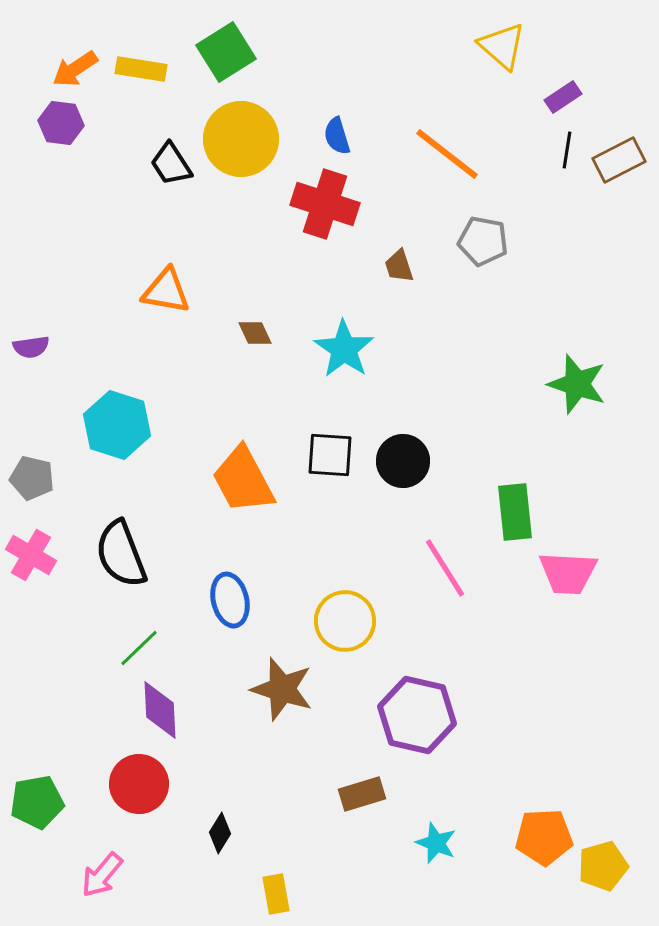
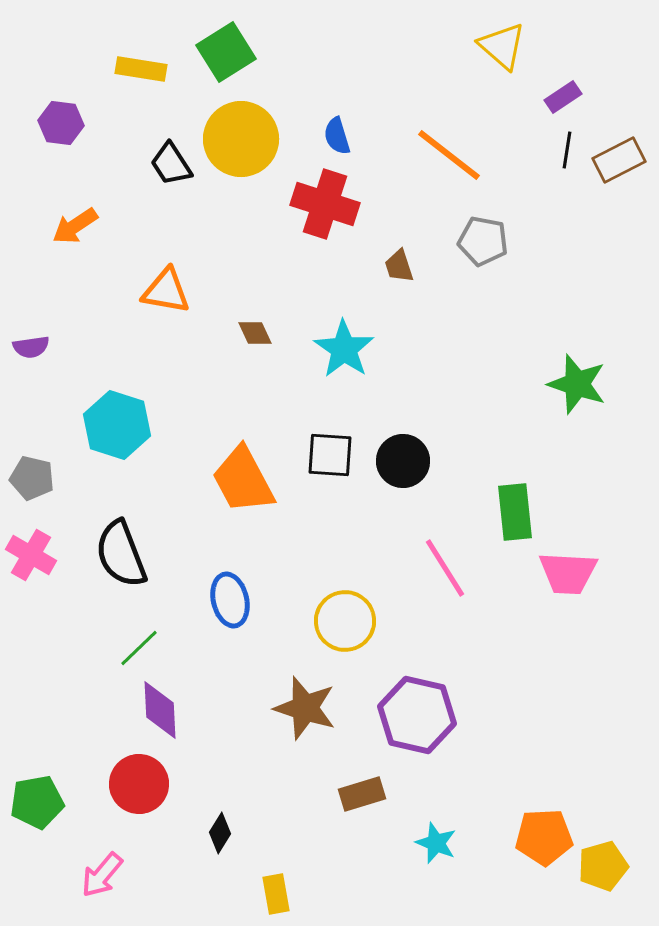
orange arrow at (75, 69): moved 157 px down
orange line at (447, 154): moved 2 px right, 1 px down
brown star at (282, 689): moved 23 px right, 19 px down
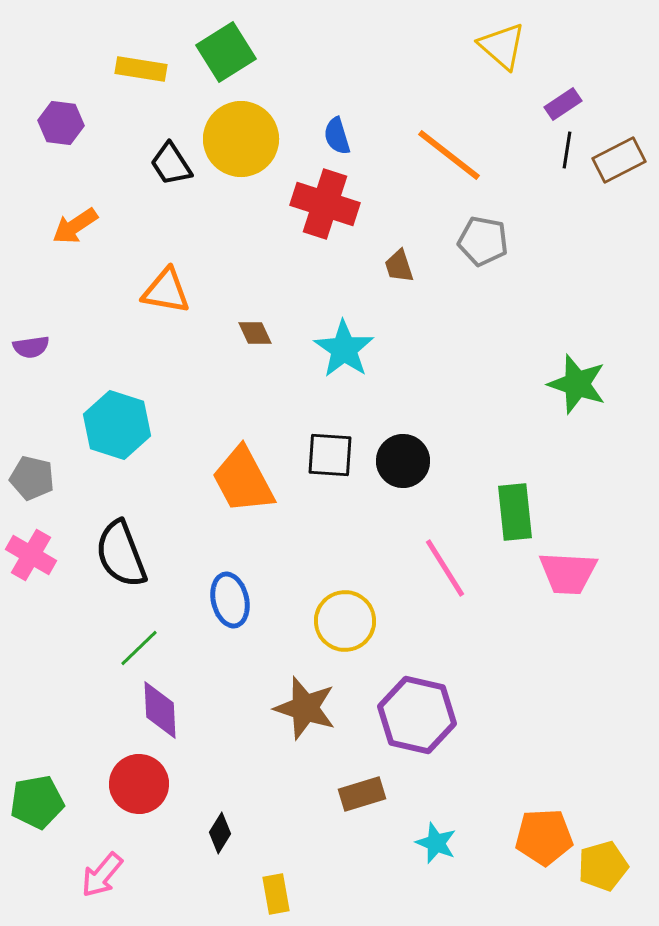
purple rectangle at (563, 97): moved 7 px down
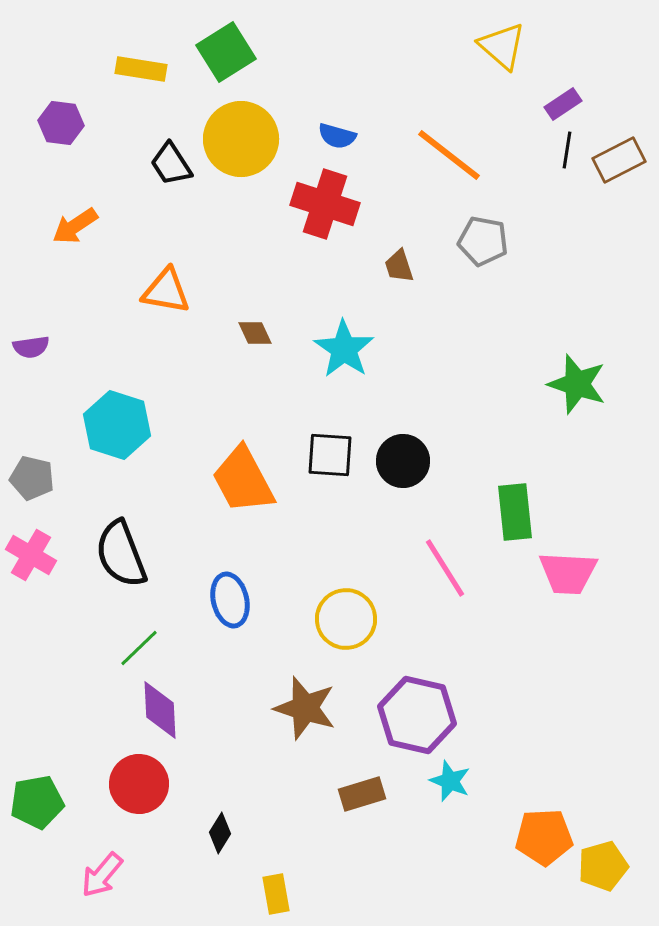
blue semicircle at (337, 136): rotated 57 degrees counterclockwise
yellow circle at (345, 621): moved 1 px right, 2 px up
cyan star at (436, 843): moved 14 px right, 62 px up
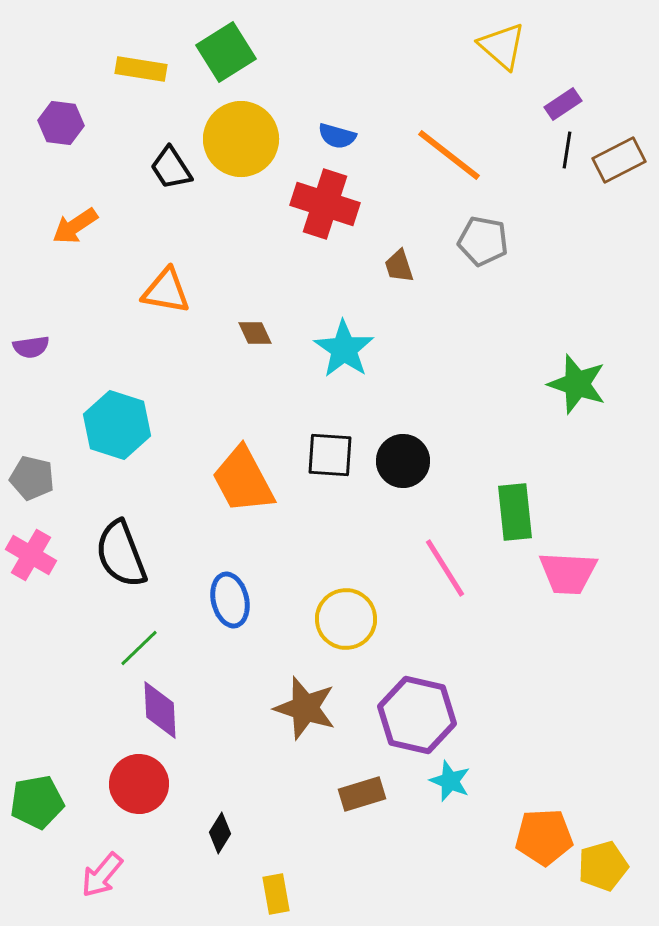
black trapezoid at (171, 164): moved 4 px down
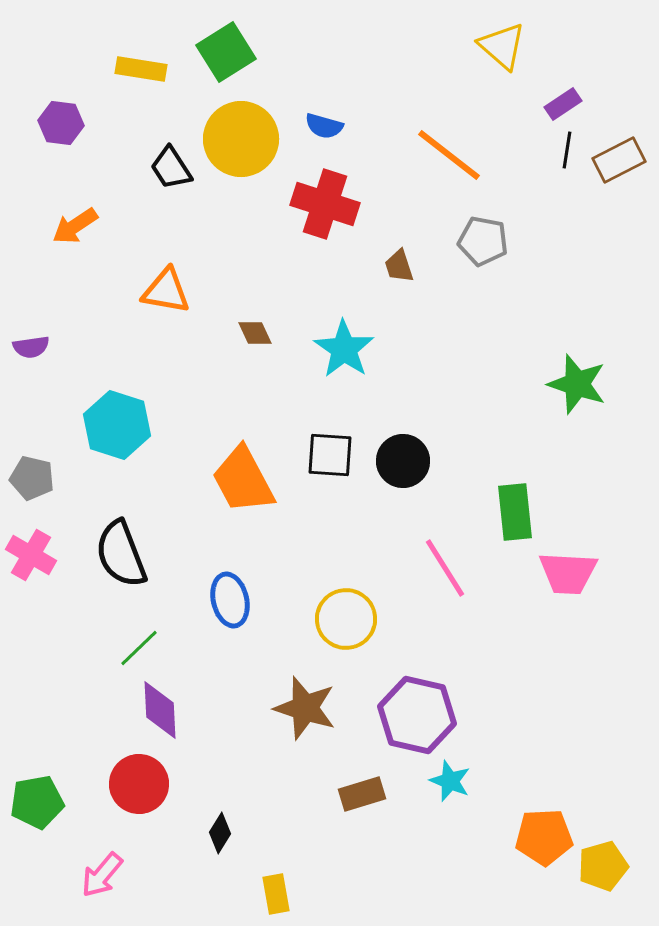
blue semicircle at (337, 136): moved 13 px left, 10 px up
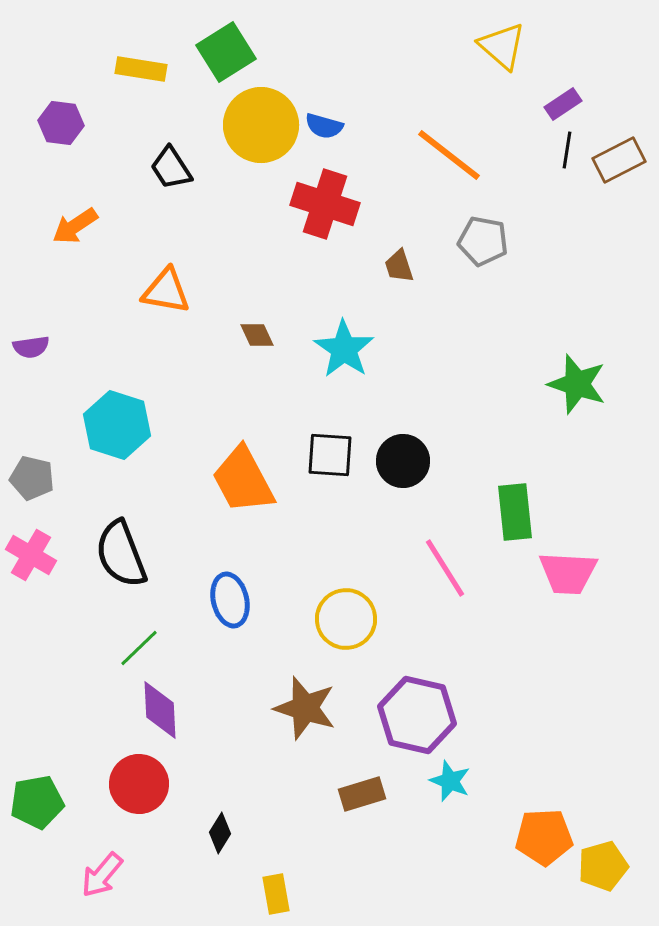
yellow circle at (241, 139): moved 20 px right, 14 px up
brown diamond at (255, 333): moved 2 px right, 2 px down
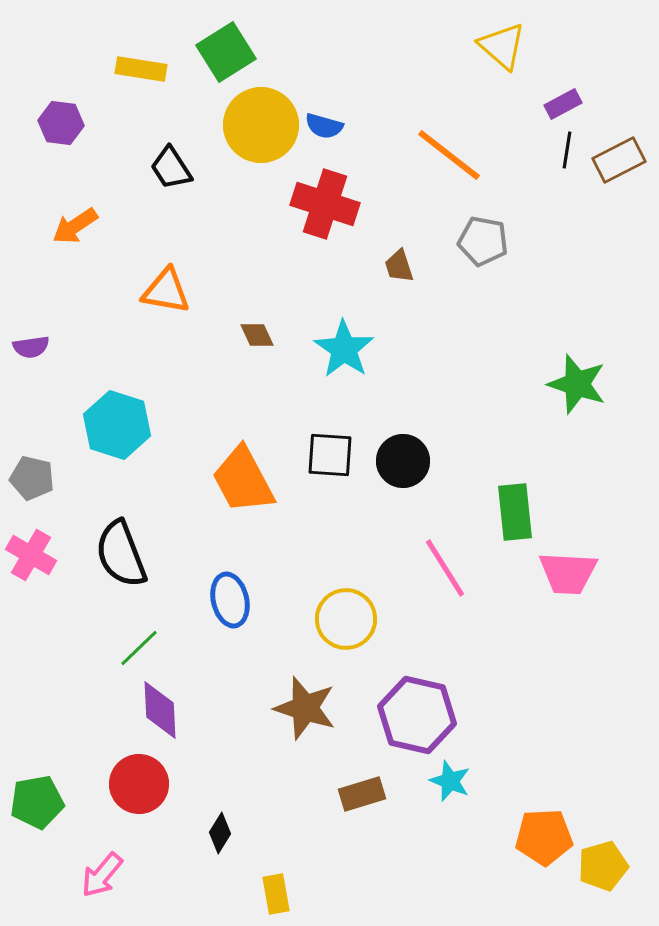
purple rectangle at (563, 104): rotated 6 degrees clockwise
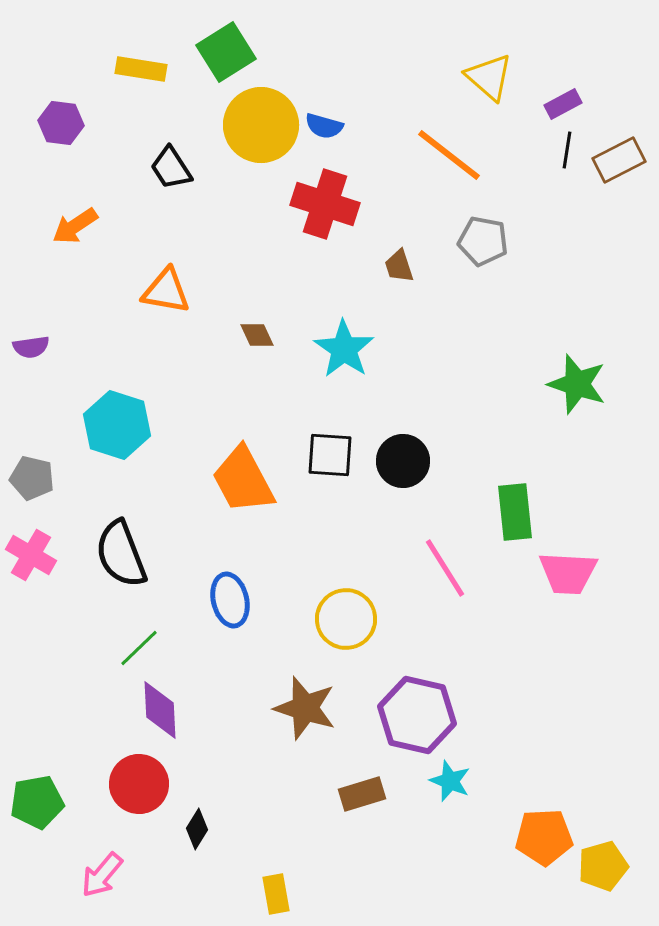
yellow triangle at (502, 46): moved 13 px left, 31 px down
black diamond at (220, 833): moved 23 px left, 4 px up
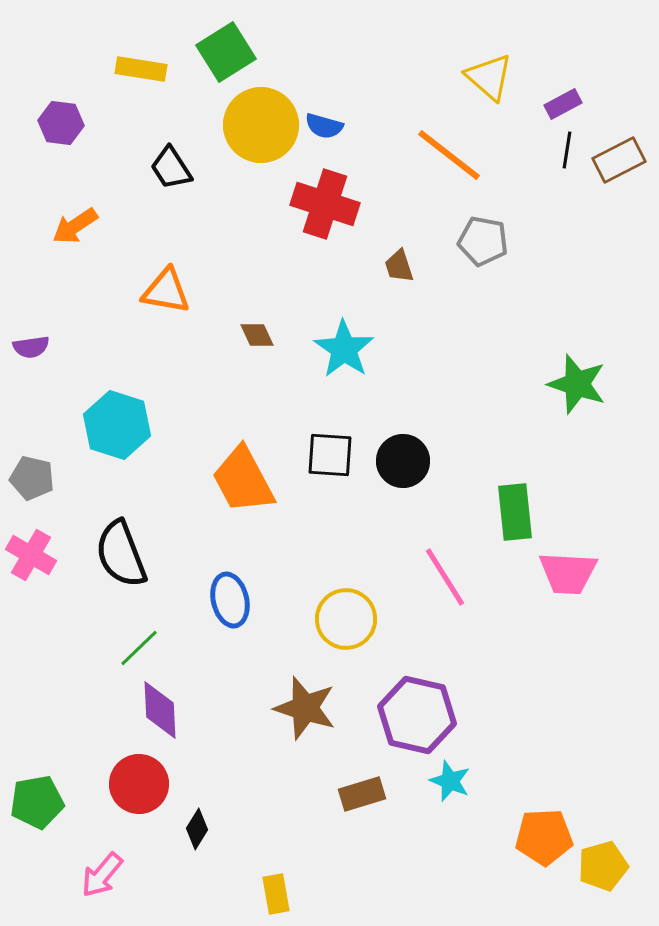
pink line at (445, 568): moved 9 px down
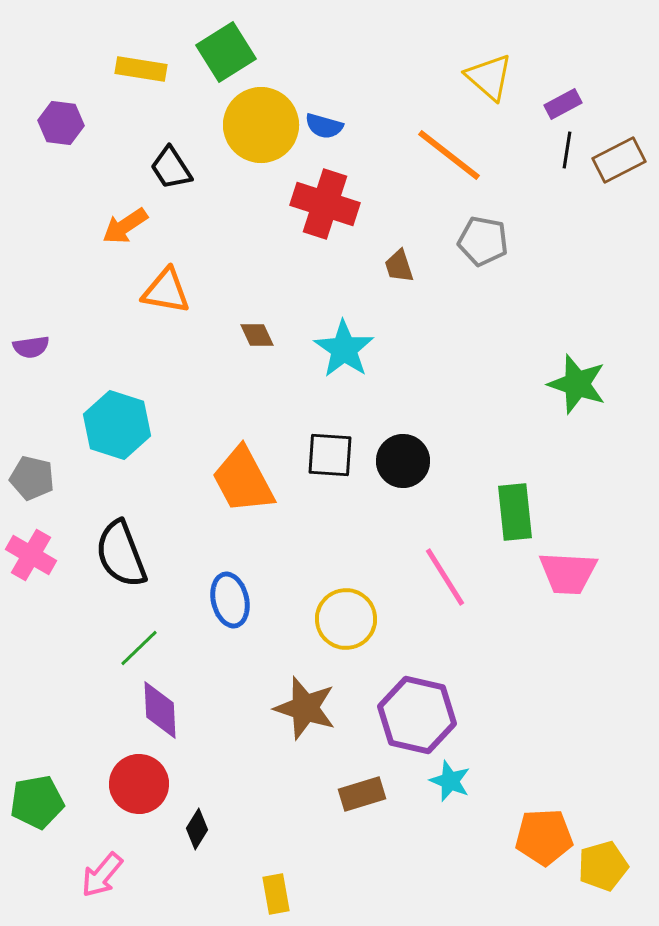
orange arrow at (75, 226): moved 50 px right
